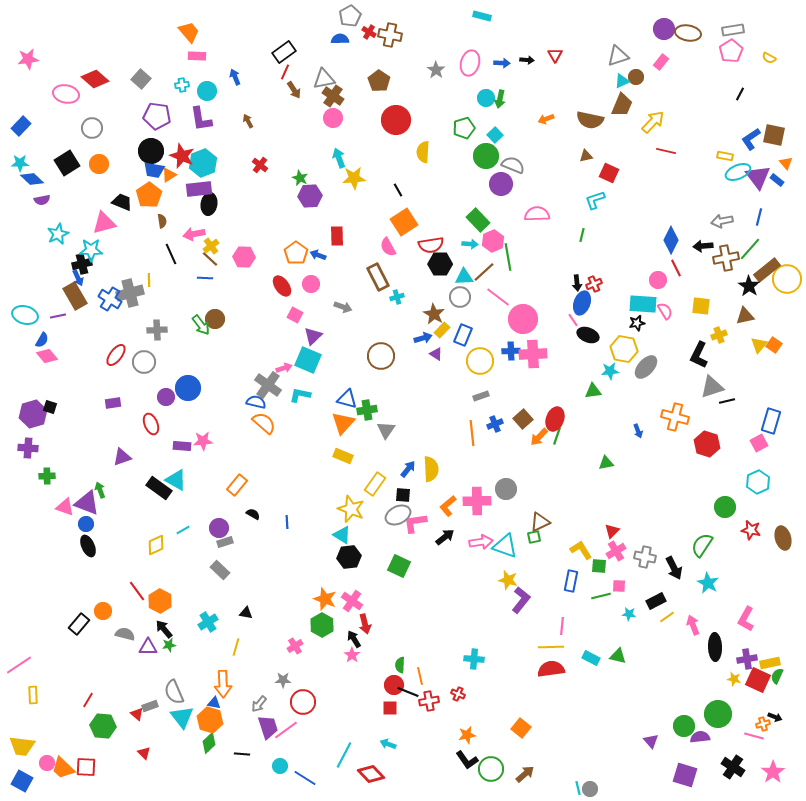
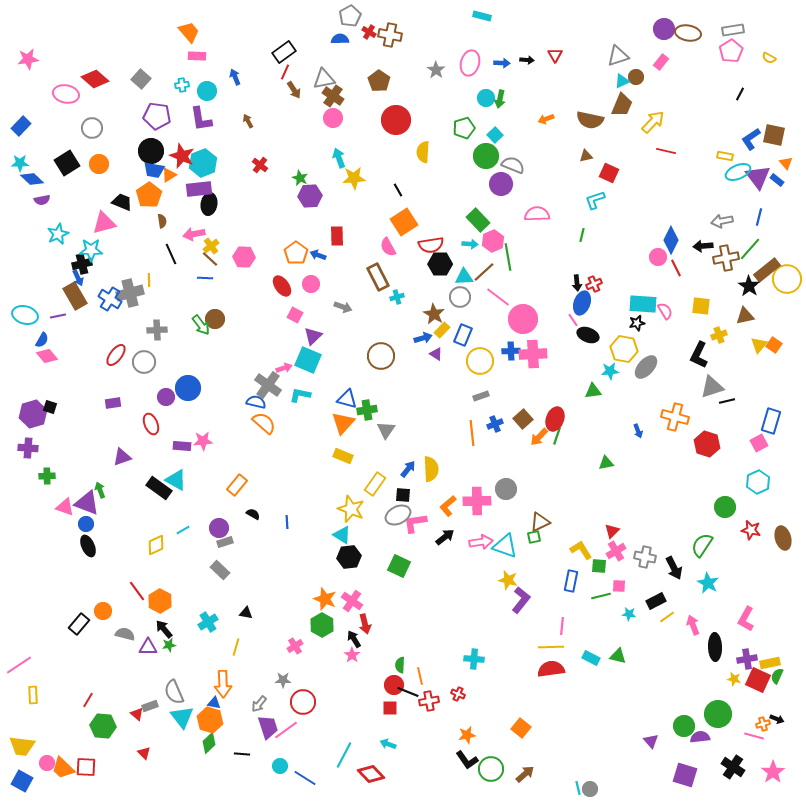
pink circle at (658, 280): moved 23 px up
black arrow at (775, 717): moved 2 px right, 2 px down
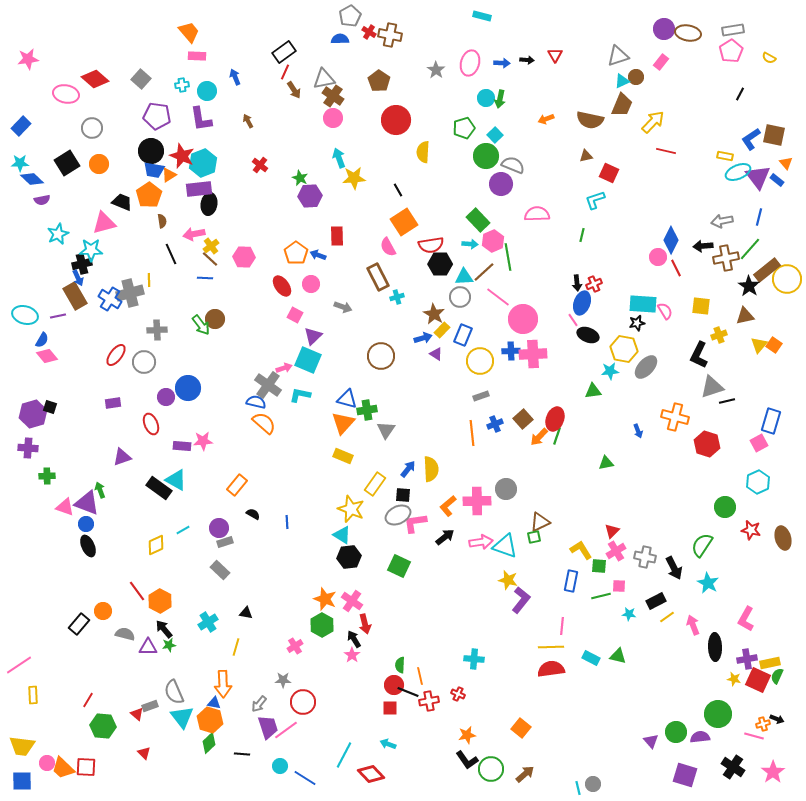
green circle at (684, 726): moved 8 px left, 6 px down
blue square at (22, 781): rotated 30 degrees counterclockwise
gray circle at (590, 789): moved 3 px right, 5 px up
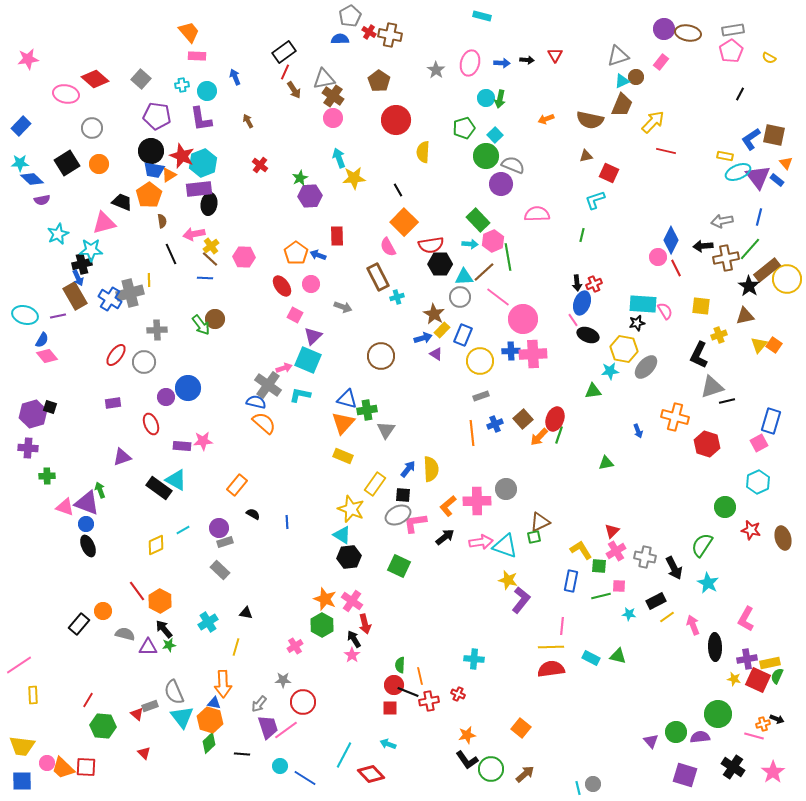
green star at (300, 178): rotated 21 degrees clockwise
orange square at (404, 222): rotated 12 degrees counterclockwise
green line at (557, 436): moved 2 px right, 1 px up
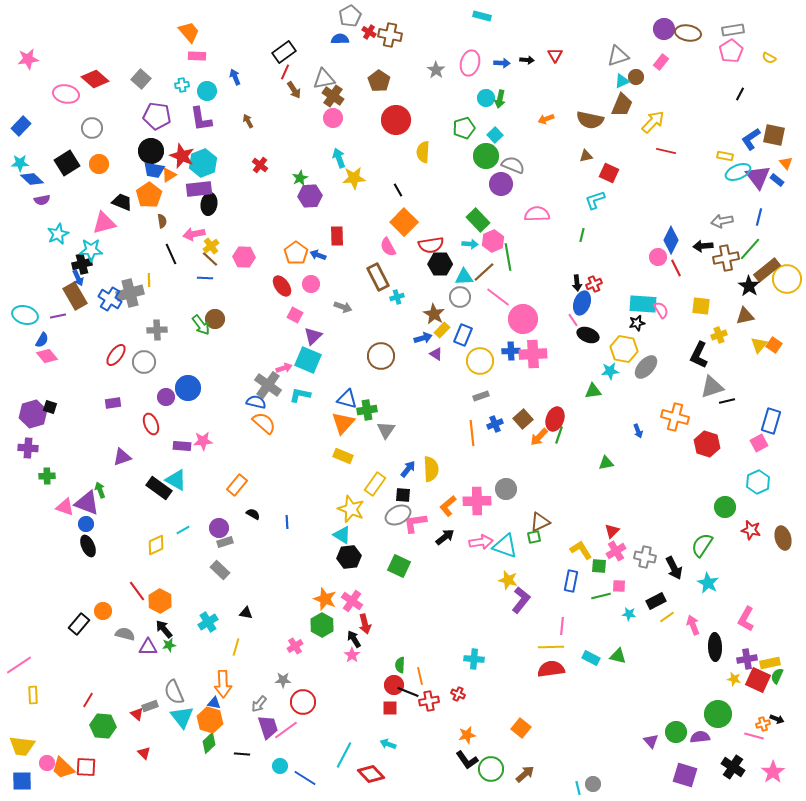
pink semicircle at (665, 311): moved 4 px left, 1 px up
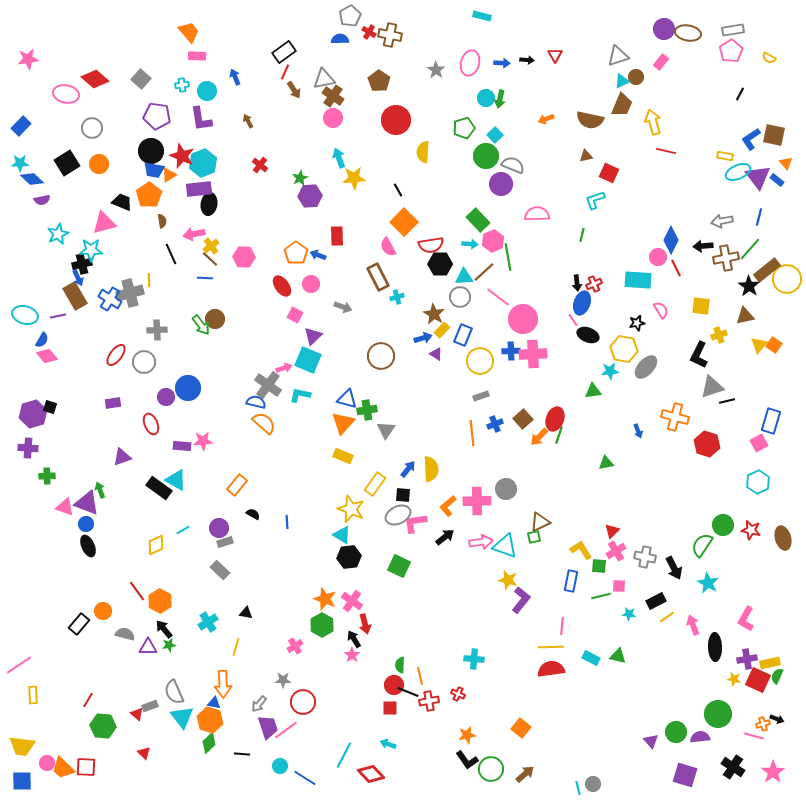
yellow arrow at (653, 122): rotated 60 degrees counterclockwise
cyan rectangle at (643, 304): moved 5 px left, 24 px up
green circle at (725, 507): moved 2 px left, 18 px down
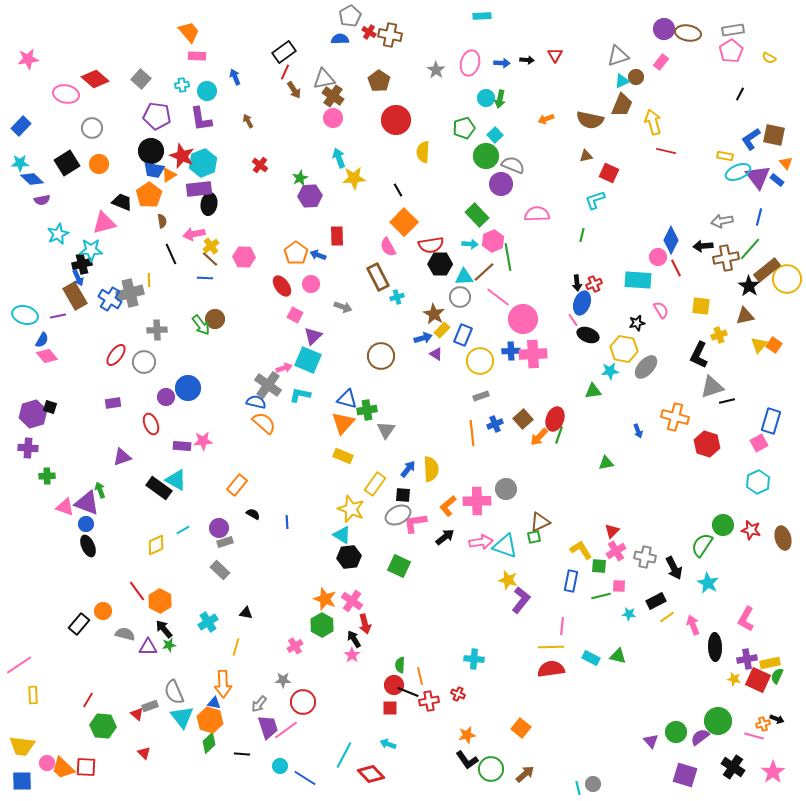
cyan rectangle at (482, 16): rotated 18 degrees counterclockwise
green rectangle at (478, 220): moved 1 px left, 5 px up
green circle at (718, 714): moved 7 px down
purple semicircle at (700, 737): rotated 30 degrees counterclockwise
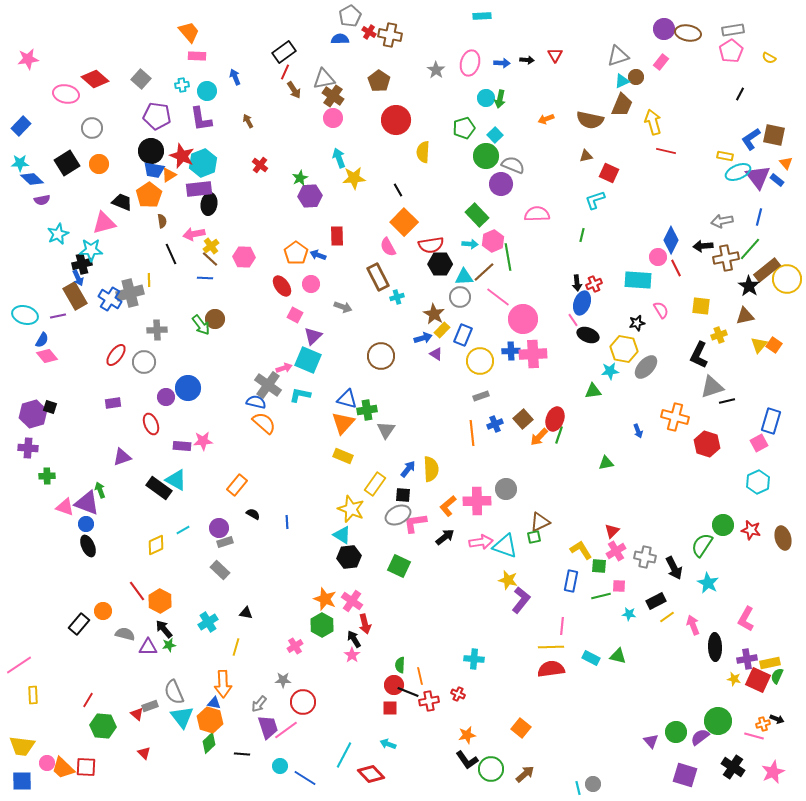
pink star at (773, 772): rotated 10 degrees clockwise
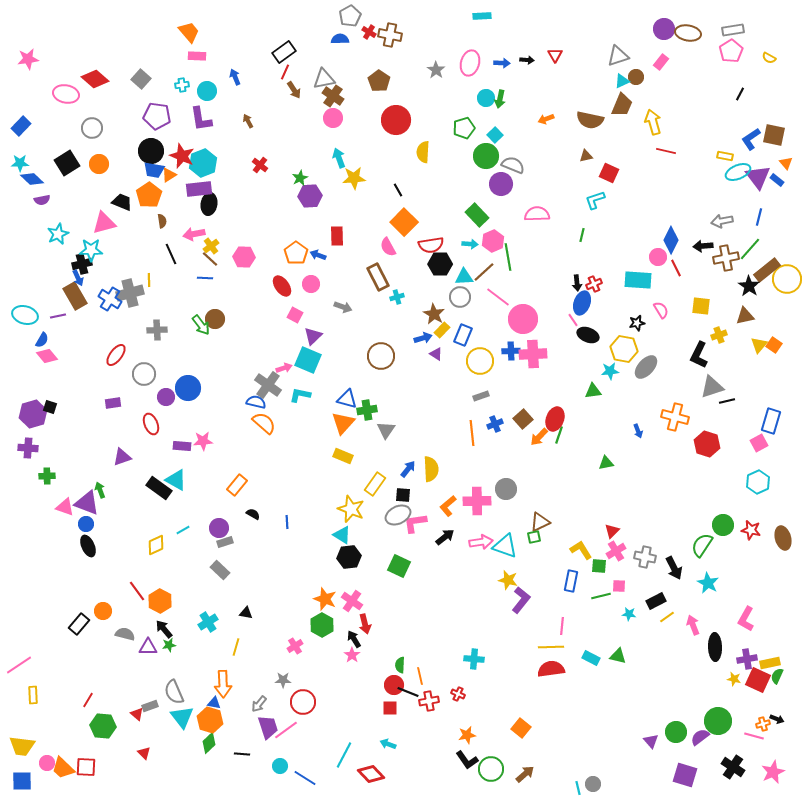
gray circle at (144, 362): moved 12 px down
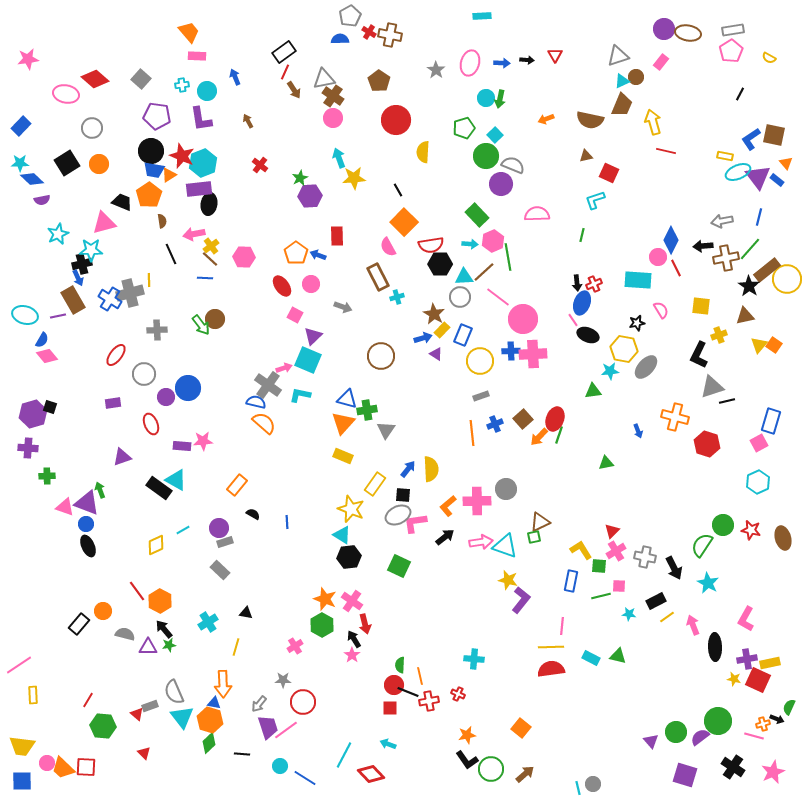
brown rectangle at (75, 296): moved 2 px left, 4 px down
green semicircle at (777, 676): moved 12 px right, 31 px down
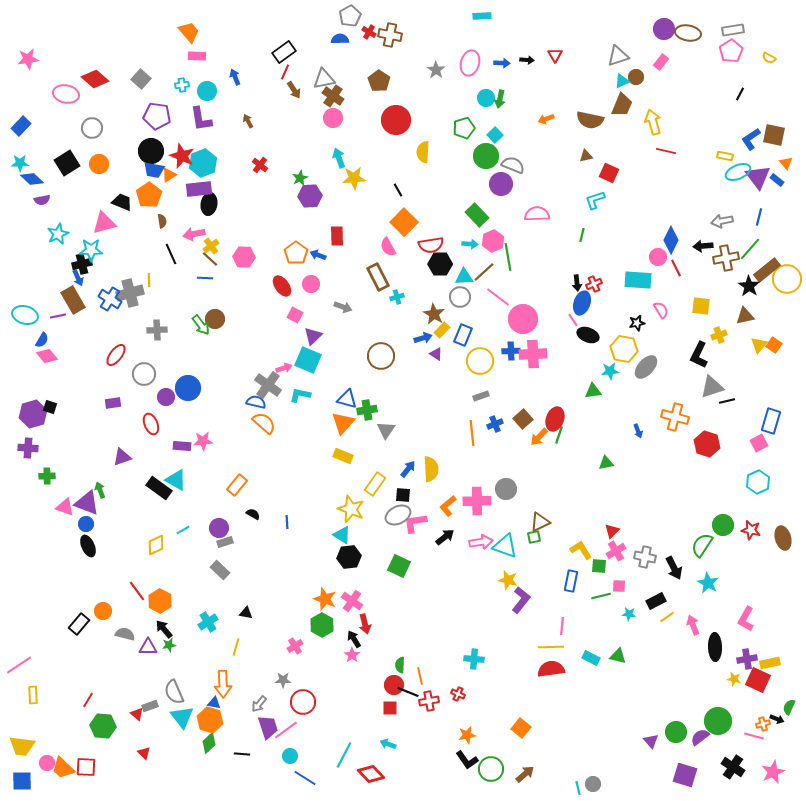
cyan circle at (280, 766): moved 10 px right, 10 px up
